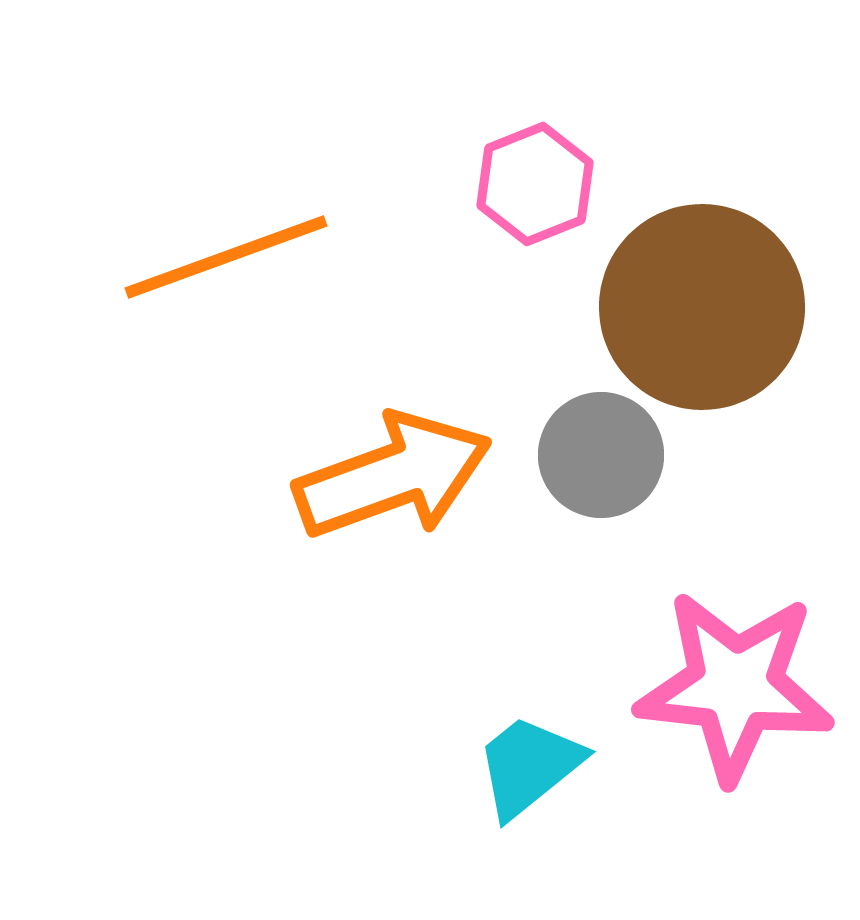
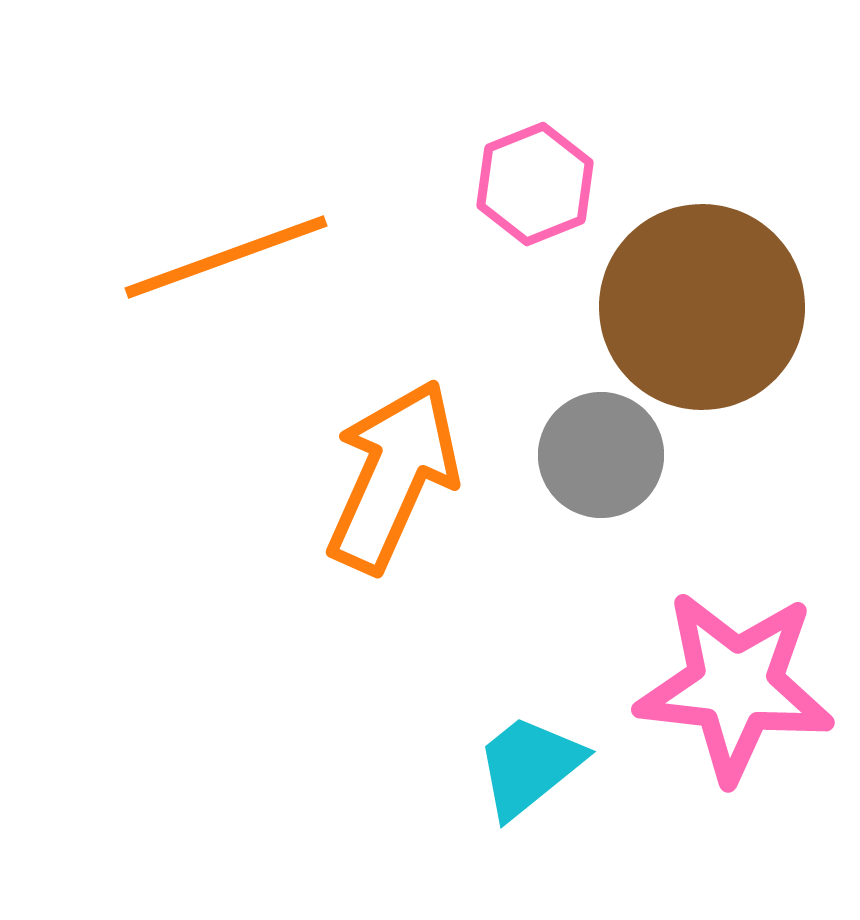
orange arrow: rotated 46 degrees counterclockwise
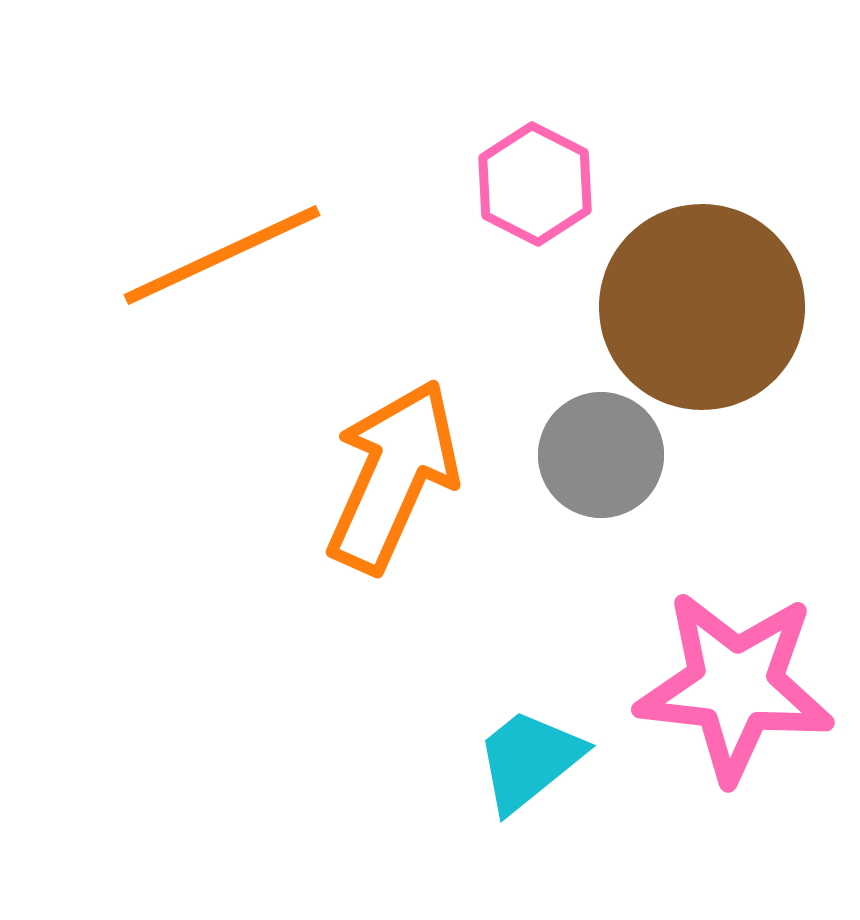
pink hexagon: rotated 11 degrees counterclockwise
orange line: moved 4 px left, 2 px up; rotated 5 degrees counterclockwise
cyan trapezoid: moved 6 px up
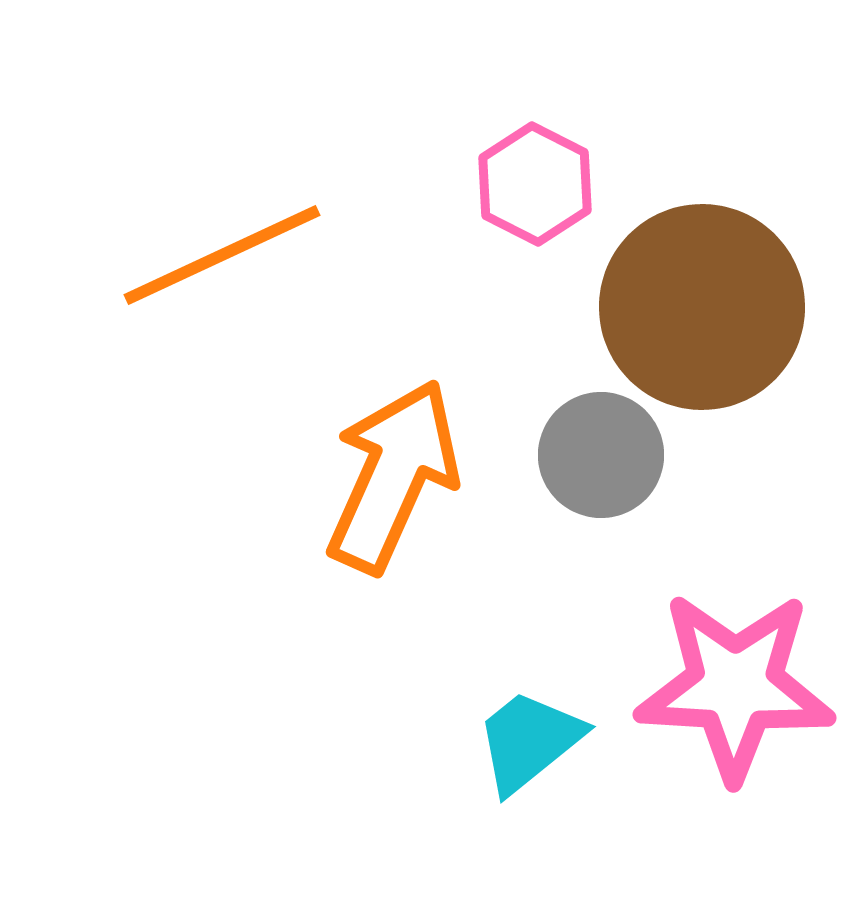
pink star: rotated 3 degrees counterclockwise
cyan trapezoid: moved 19 px up
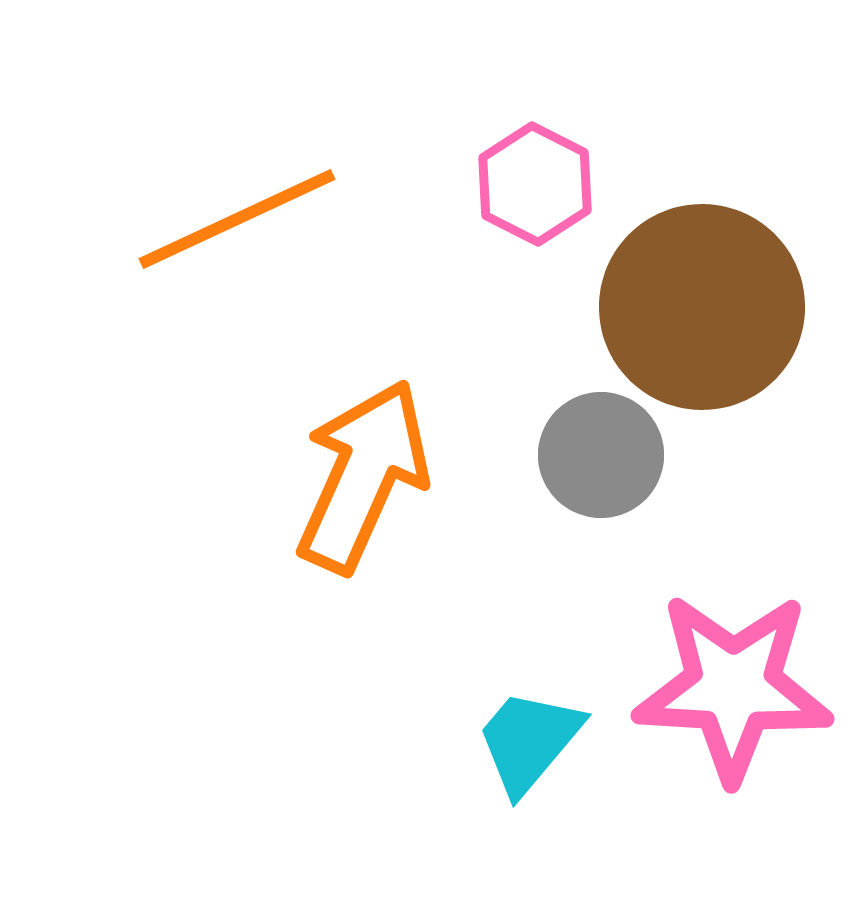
orange line: moved 15 px right, 36 px up
orange arrow: moved 30 px left
pink star: moved 2 px left, 1 px down
cyan trapezoid: rotated 11 degrees counterclockwise
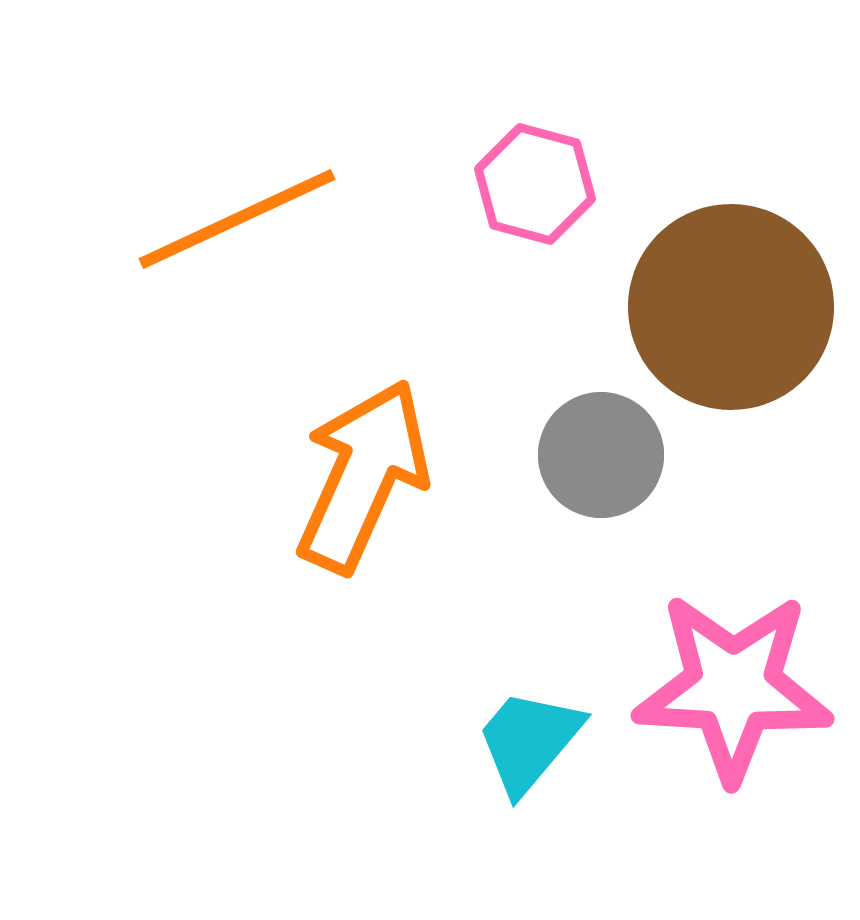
pink hexagon: rotated 12 degrees counterclockwise
brown circle: moved 29 px right
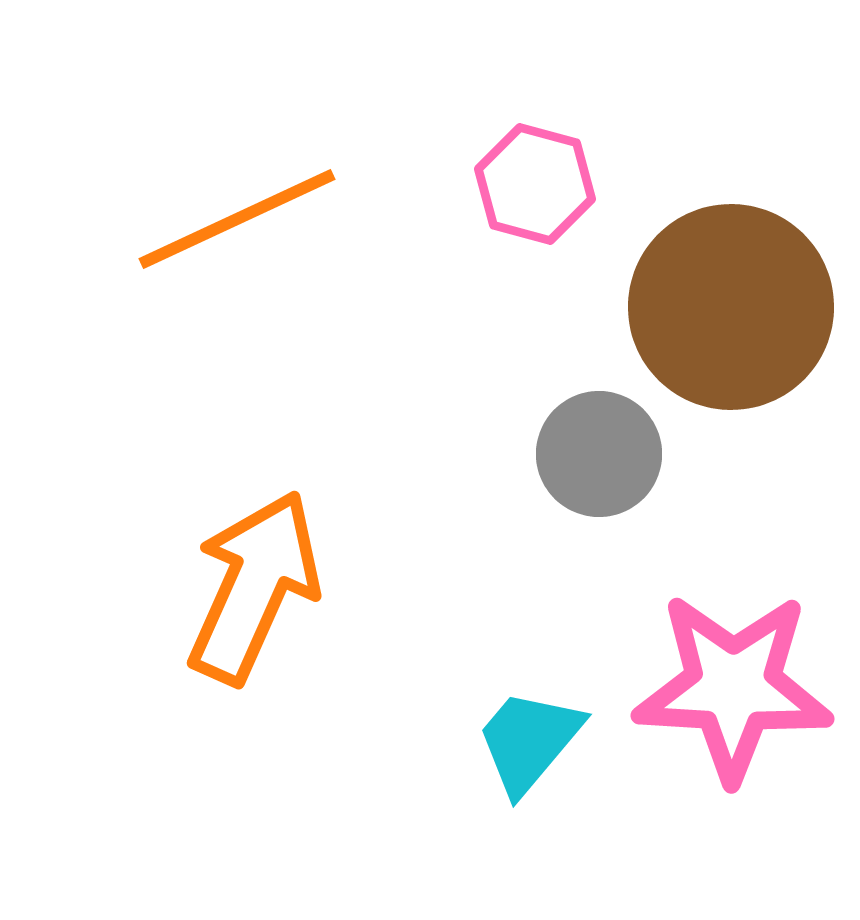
gray circle: moved 2 px left, 1 px up
orange arrow: moved 109 px left, 111 px down
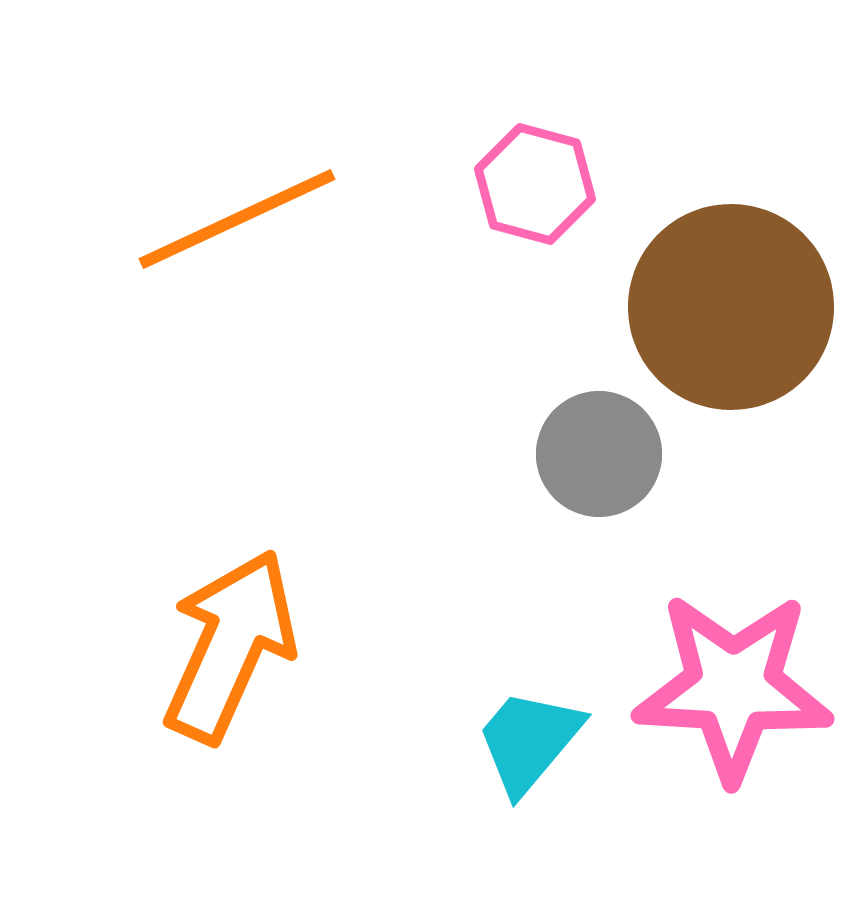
orange arrow: moved 24 px left, 59 px down
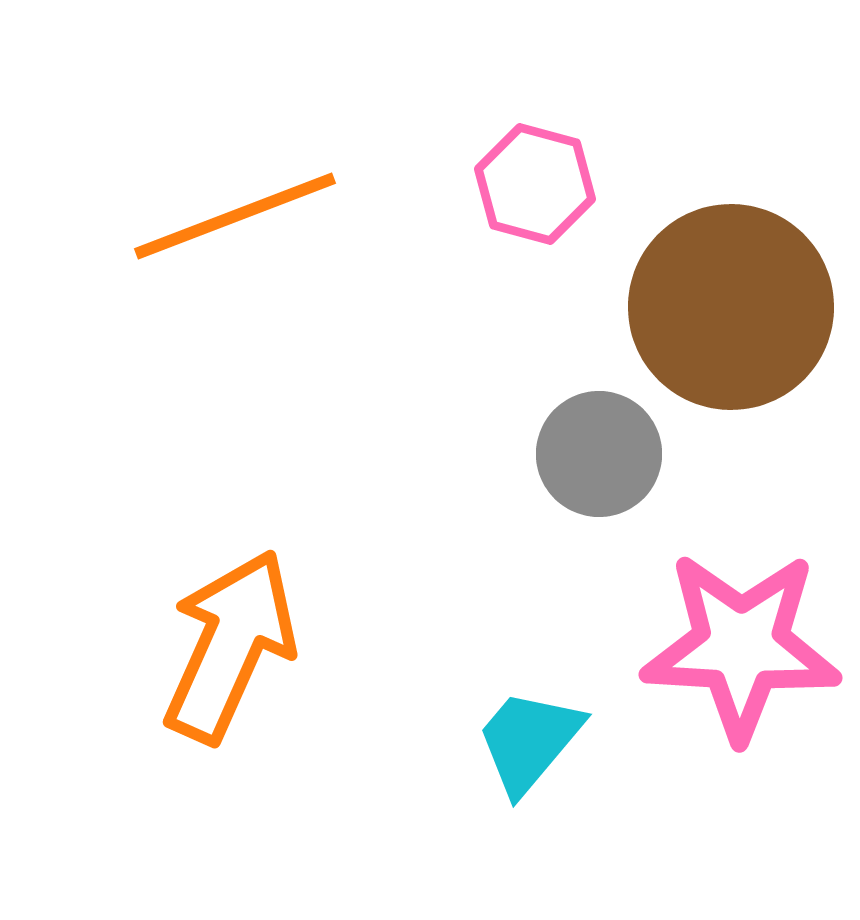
orange line: moved 2 px left, 3 px up; rotated 4 degrees clockwise
pink star: moved 8 px right, 41 px up
